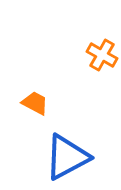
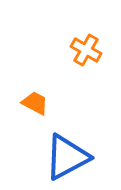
orange cross: moved 16 px left, 5 px up
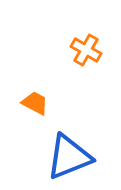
blue triangle: moved 2 px right; rotated 6 degrees clockwise
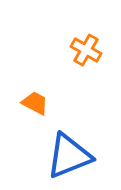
blue triangle: moved 1 px up
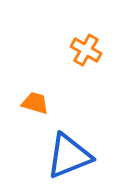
orange trapezoid: rotated 12 degrees counterclockwise
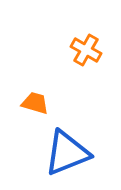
blue triangle: moved 2 px left, 3 px up
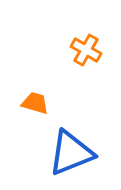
blue triangle: moved 4 px right
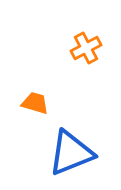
orange cross: moved 2 px up; rotated 32 degrees clockwise
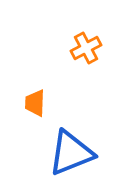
orange trapezoid: rotated 104 degrees counterclockwise
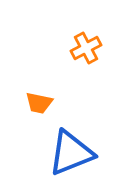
orange trapezoid: moved 4 px right; rotated 80 degrees counterclockwise
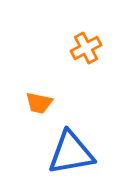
blue triangle: rotated 12 degrees clockwise
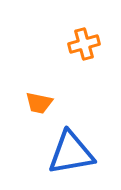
orange cross: moved 2 px left, 4 px up; rotated 12 degrees clockwise
